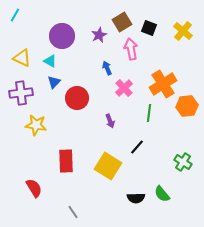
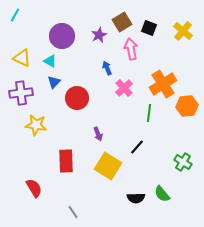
purple arrow: moved 12 px left, 13 px down
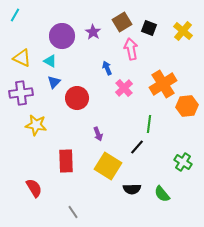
purple star: moved 6 px left, 3 px up; rotated 14 degrees counterclockwise
green line: moved 11 px down
black semicircle: moved 4 px left, 9 px up
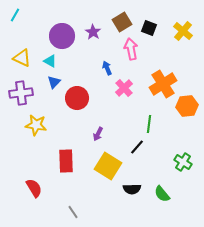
purple arrow: rotated 48 degrees clockwise
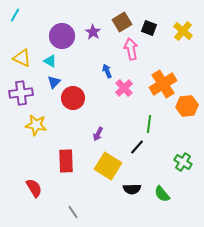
blue arrow: moved 3 px down
red circle: moved 4 px left
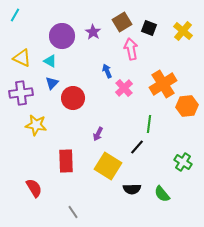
blue triangle: moved 2 px left, 1 px down
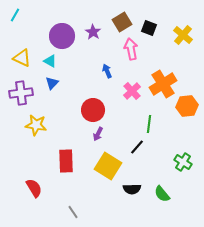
yellow cross: moved 4 px down
pink cross: moved 8 px right, 3 px down
red circle: moved 20 px right, 12 px down
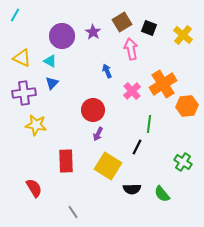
purple cross: moved 3 px right
black line: rotated 14 degrees counterclockwise
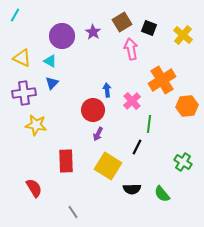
blue arrow: moved 19 px down; rotated 16 degrees clockwise
orange cross: moved 1 px left, 4 px up
pink cross: moved 10 px down
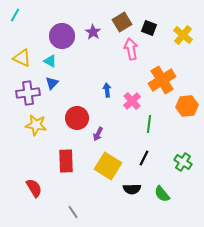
purple cross: moved 4 px right
red circle: moved 16 px left, 8 px down
black line: moved 7 px right, 11 px down
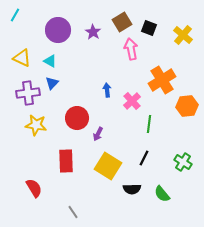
purple circle: moved 4 px left, 6 px up
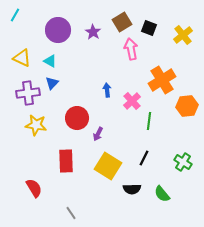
yellow cross: rotated 12 degrees clockwise
green line: moved 3 px up
gray line: moved 2 px left, 1 px down
